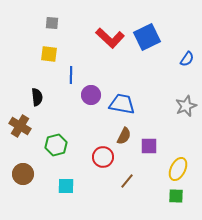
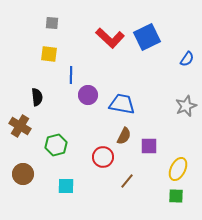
purple circle: moved 3 px left
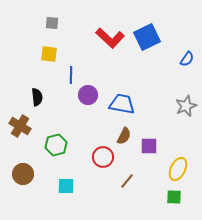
green square: moved 2 px left, 1 px down
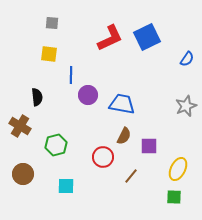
red L-shape: rotated 68 degrees counterclockwise
brown line: moved 4 px right, 5 px up
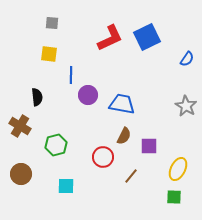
gray star: rotated 20 degrees counterclockwise
brown circle: moved 2 px left
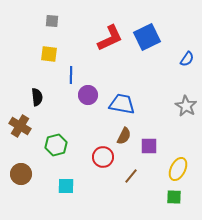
gray square: moved 2 px up
